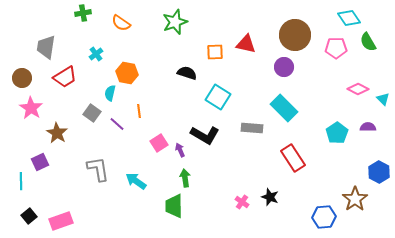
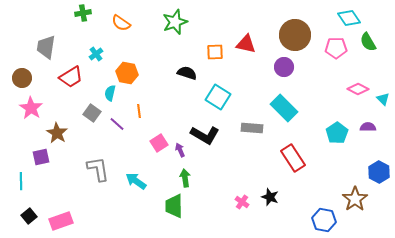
red trapezoid at (65, 77): moved 6 px right
purple square at (40, 162): moved 1 px right, 5 px up; rotated 12 degrees clockwise
blue hexagon at (324, 217): moved 3 px down; rotated 15 degrees clockwise
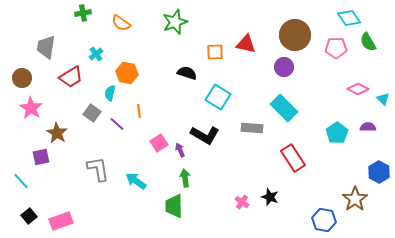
cyan line at (21, 181): rotated 42 degrees counterclockwise
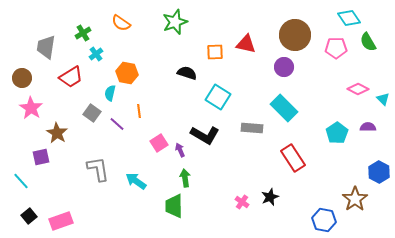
green cross at (83, 13): moved 20 px down; rotated 21 degrees counterclockwise
black star at (270, 197): rotated 30 degrees clockwise
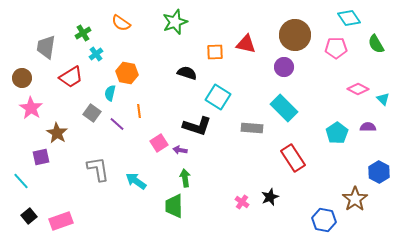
green semicircle at (368, 42): moved 8 px right, 2 px down
black L-shape at (205, 135): moved 8 px left, 9 px up; rotated 12 degrees counterclockwise
purple arrow at (180, 150): rotated 56 degrees counterclockwise
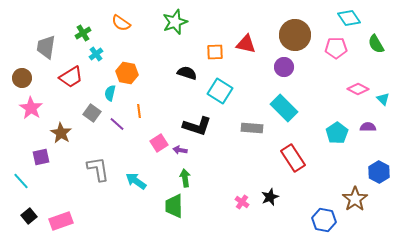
cyan square at (218, 97): moved 2 px right, 6 px up
brown star at (57, 133): moved 4 px right
